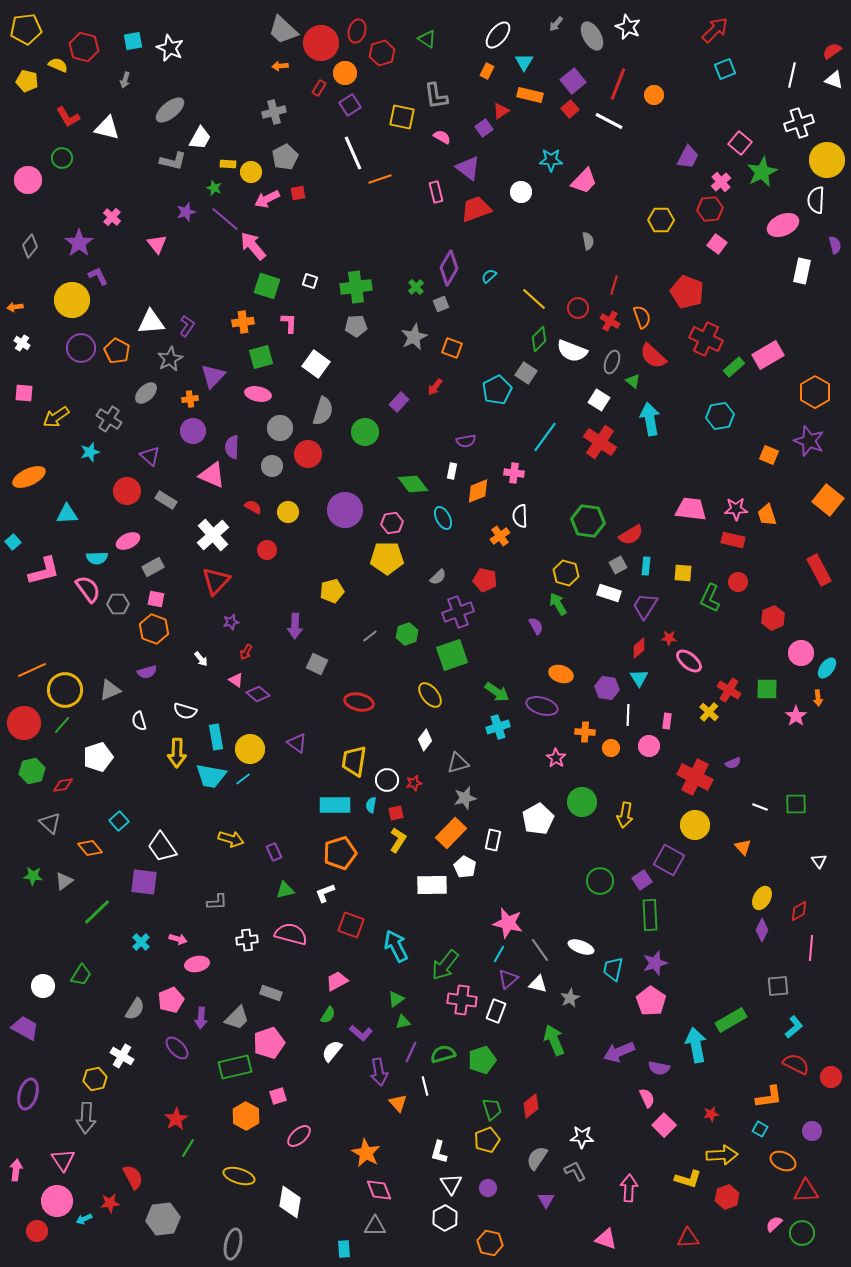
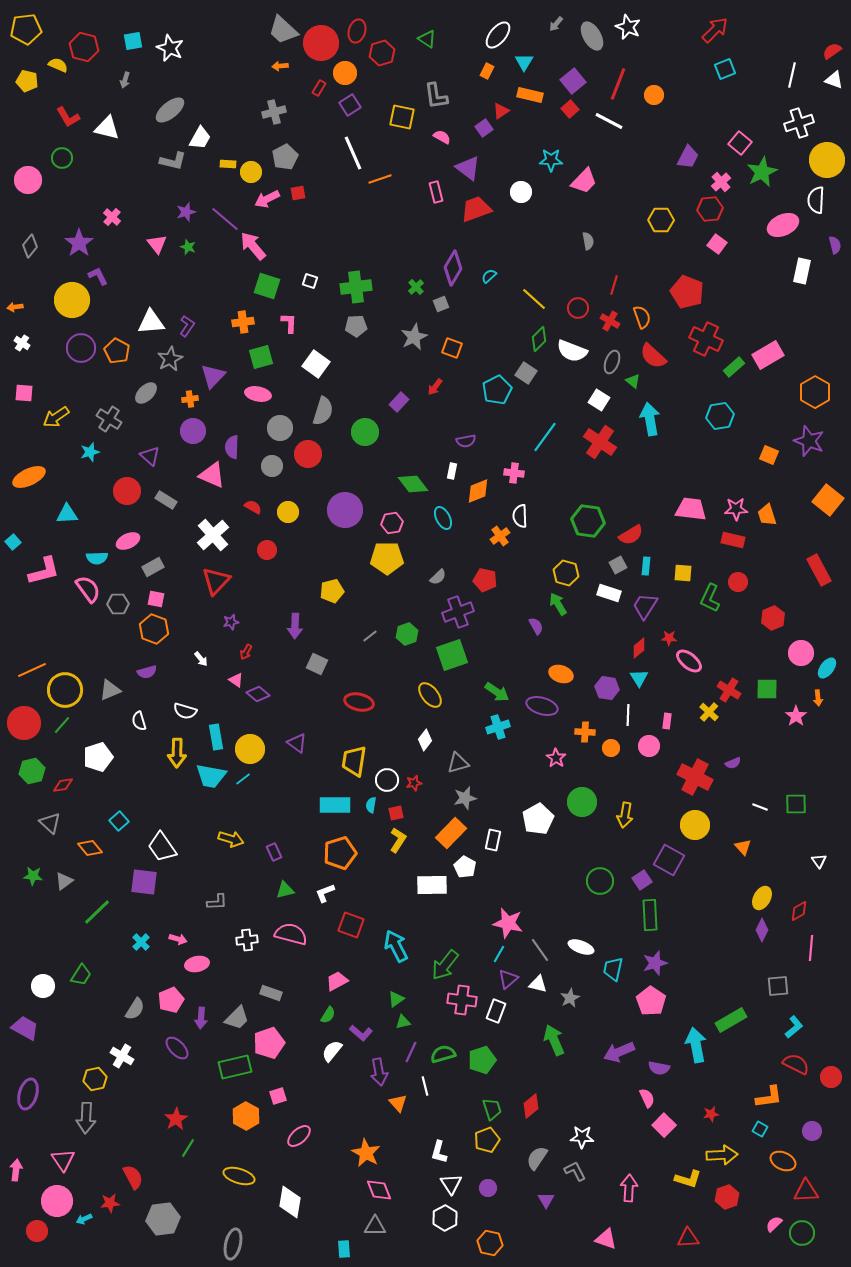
green star at (214, 188): moved 26 px left, 59 px down
purple diamond at (449, 268): moved 4 px right
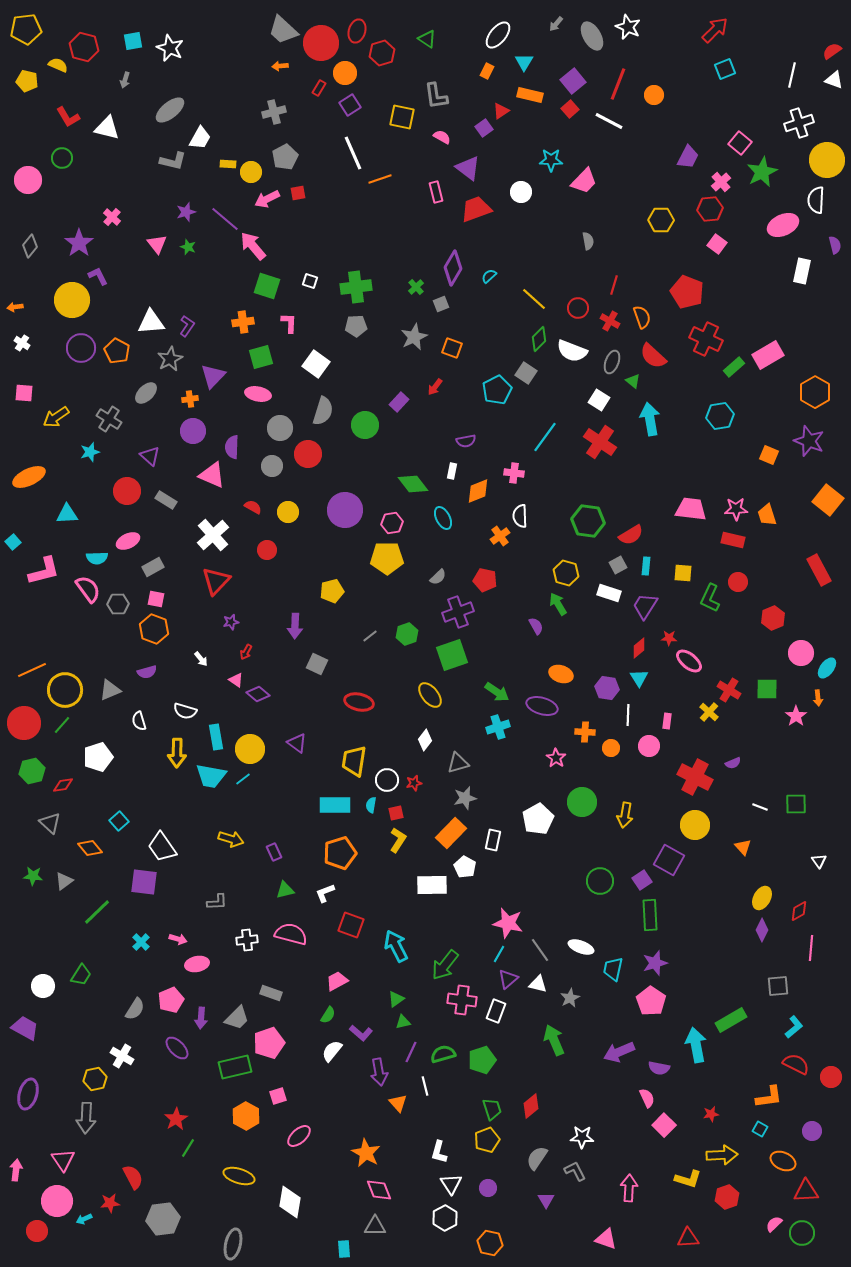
green circle at (365, 432): moved 7 px up
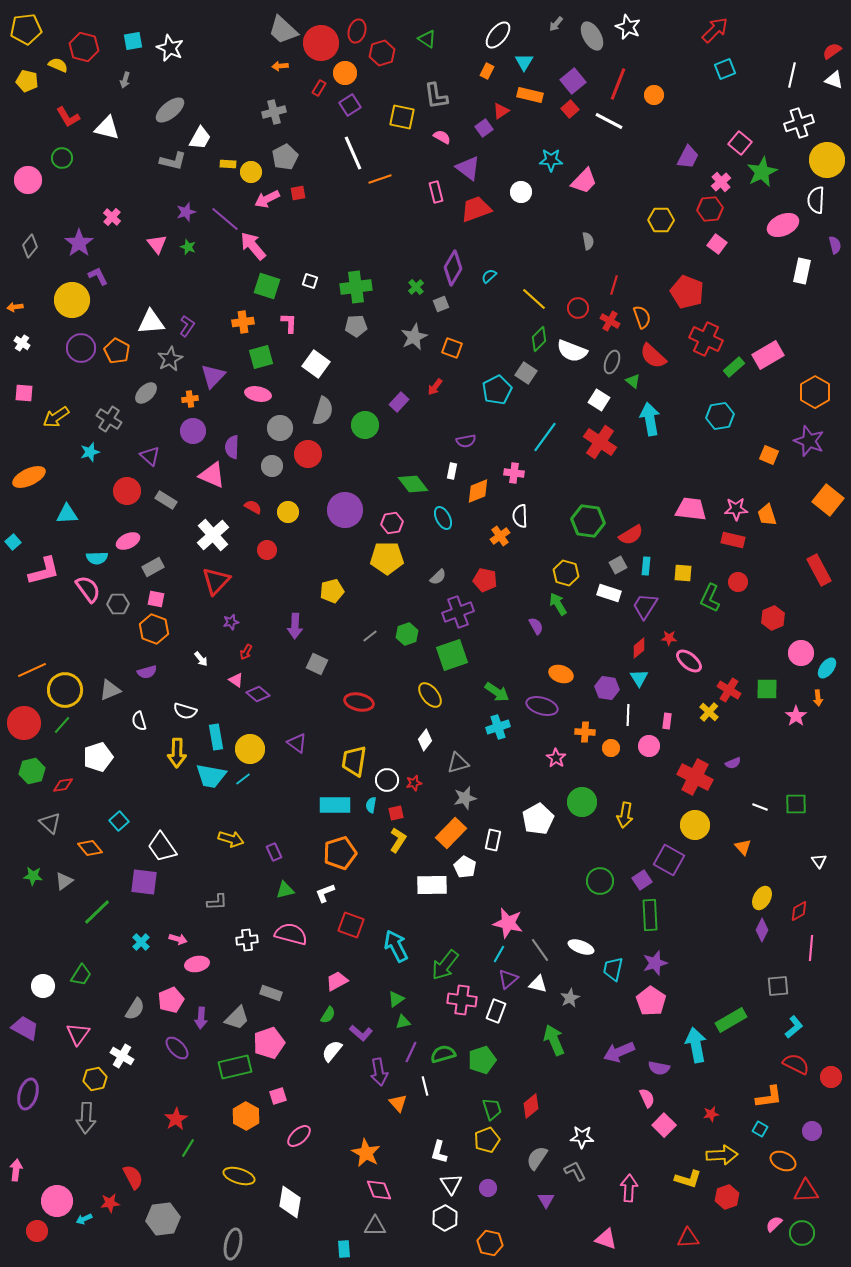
pink triangle at (63, 1160): moved 15 px right, 126 px up; rotated 10 degrees clockwise
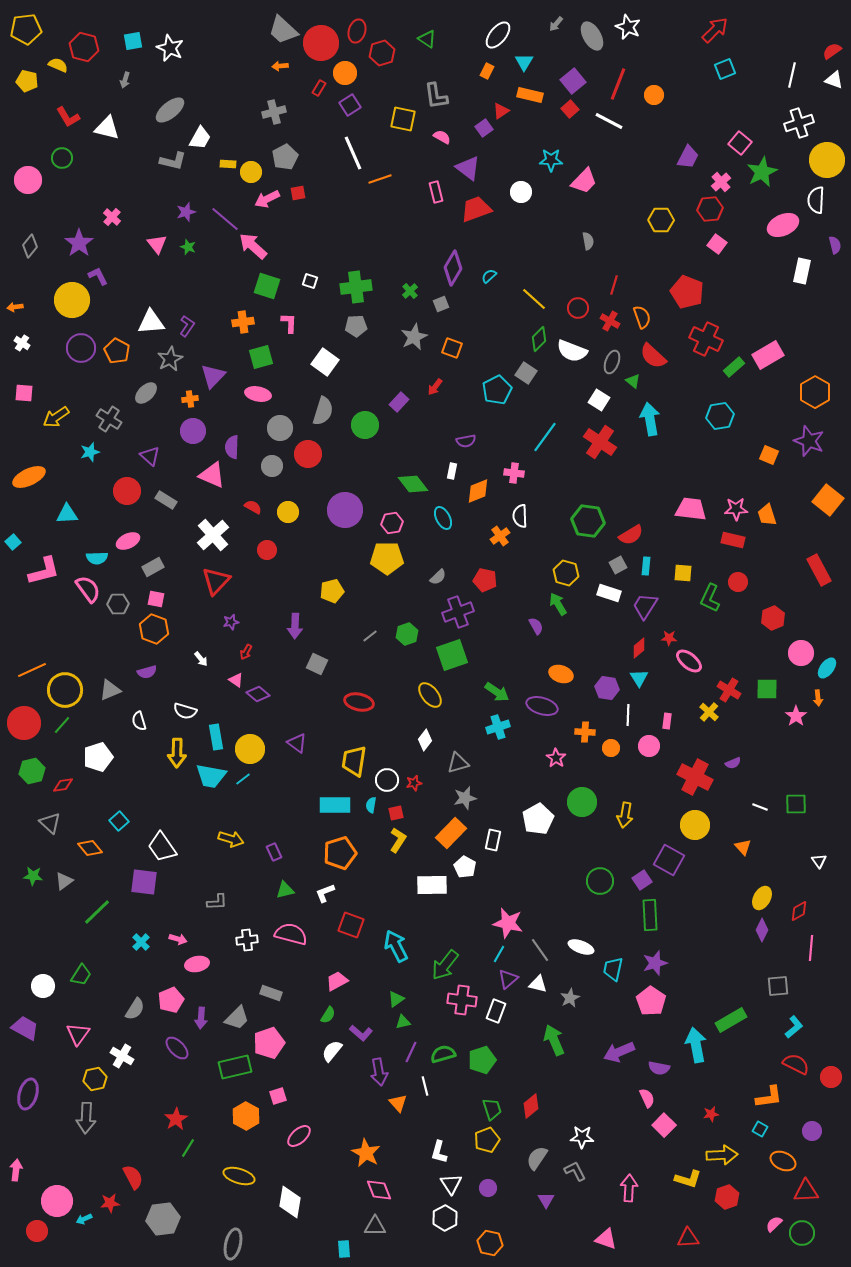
yellow square at (402, 117): moved 1 px right, 2 px down
pink arrow at (253, 246): rotated 8 degrees counterclockwise
green cross at (416, 287): moved 6 px left, 4 px down
white square at (316, 364): moved 9 px right, 2 px up
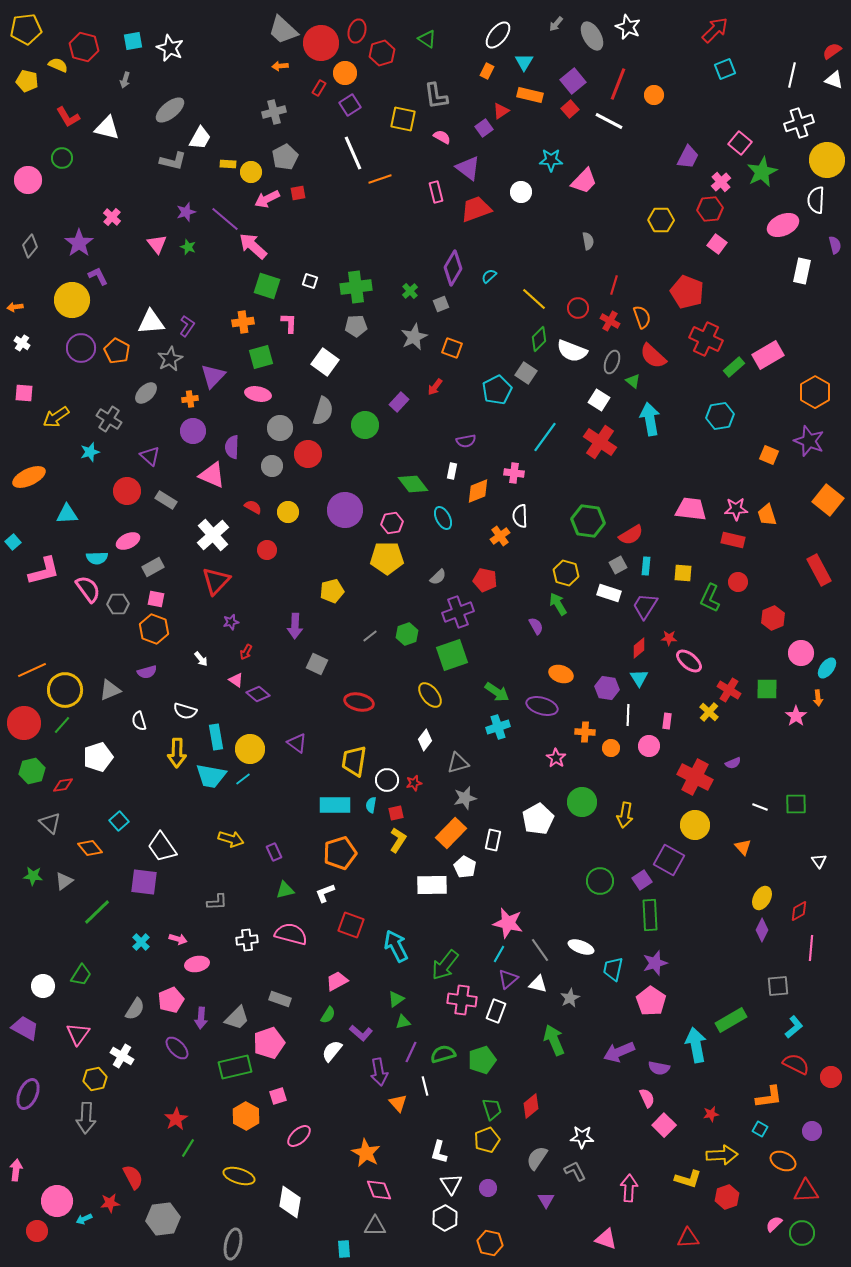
gray rectangle at (271, 993): moved 9 px right, 6 px down
purple ellipse at (28, 1094): rotated 8 degrees clockwise
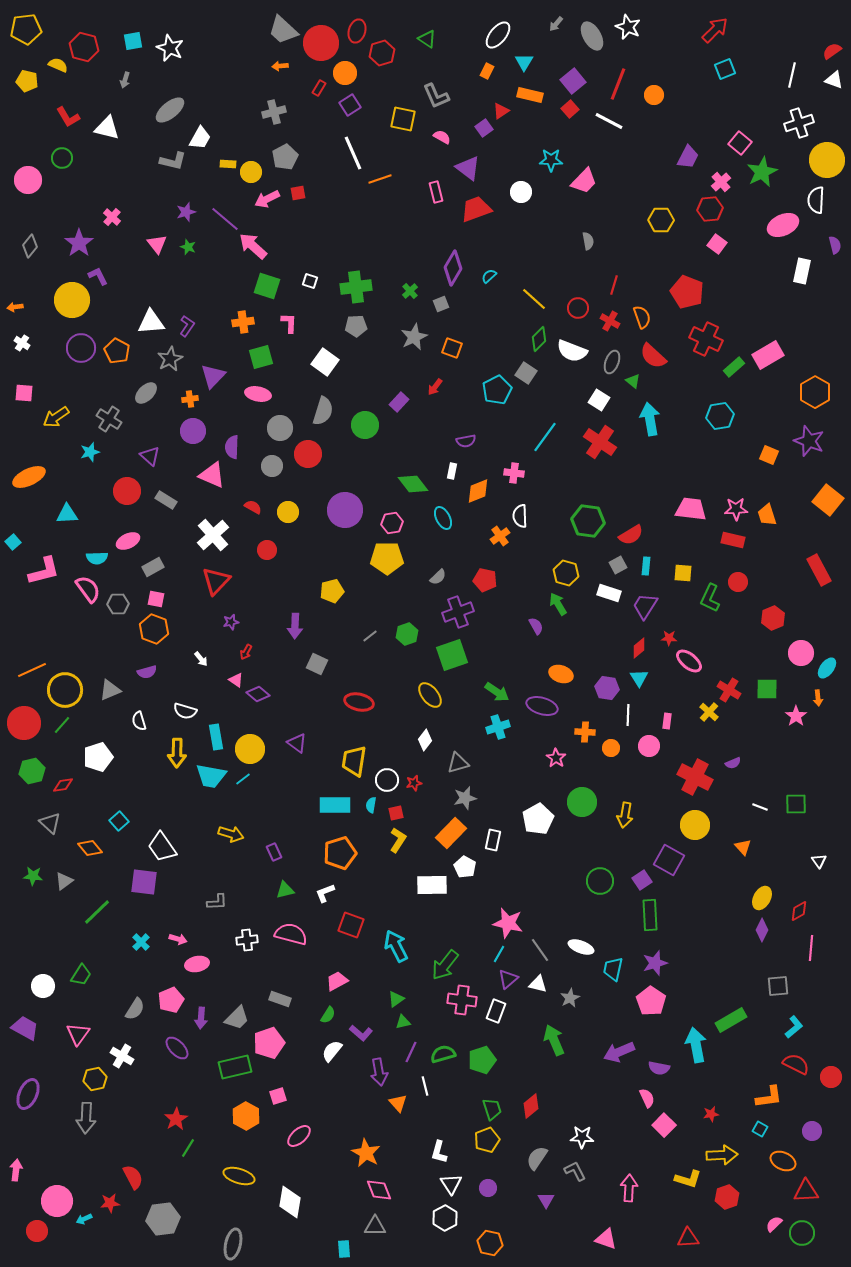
gray L-shape at (436, 96): rotated 16 degrees counterclockwise
yellow arrow at (231, 839): moved 5 px up
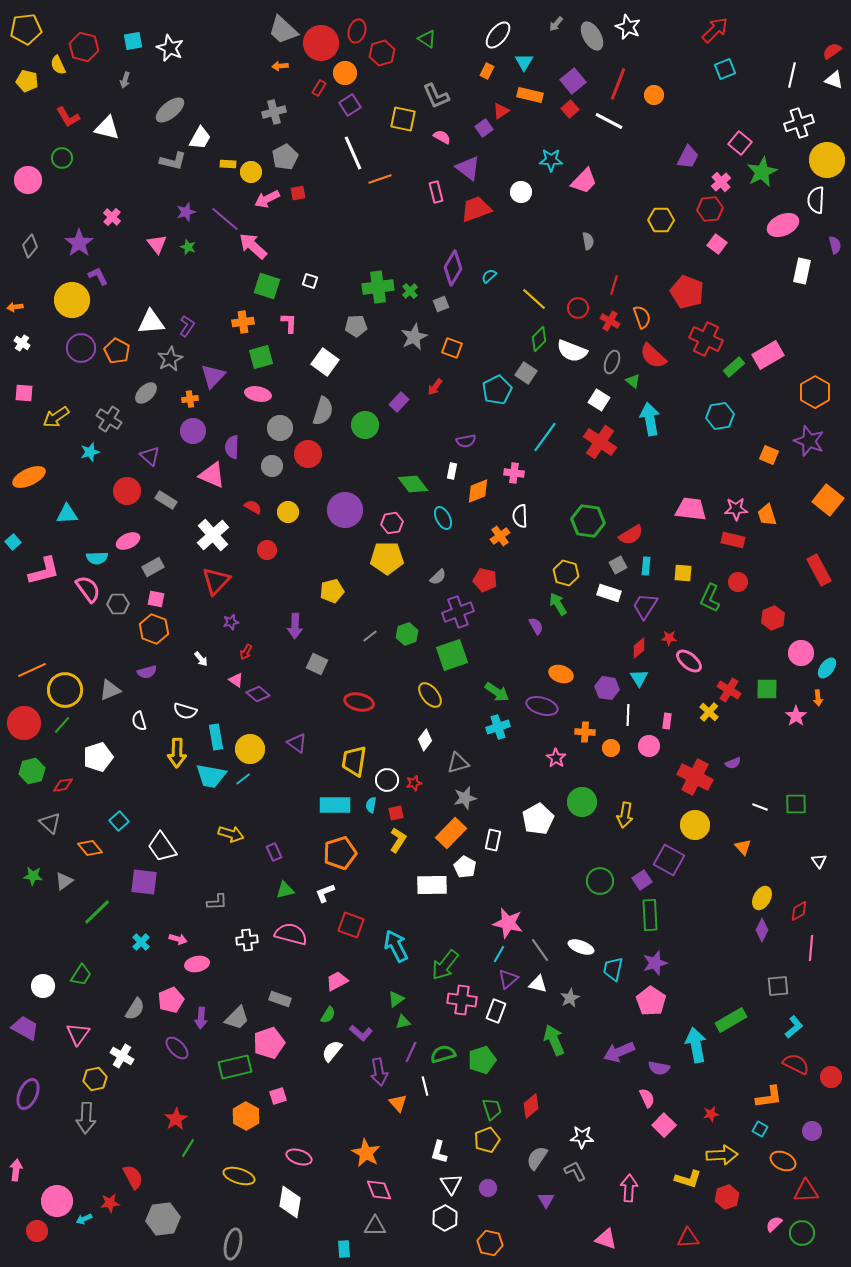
yellow semicircle at (58, 65): rotated 138 degrees counterclockwise
green cross at (356, 287): moved 22 px right
pink ellipse at (299, 1136): moved 21 px down; rotated 60 degrees clockwise
